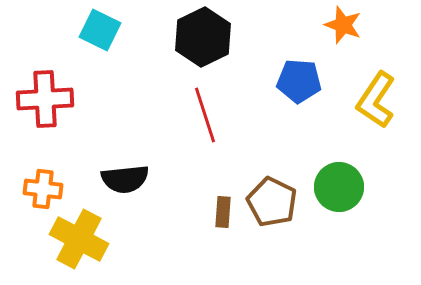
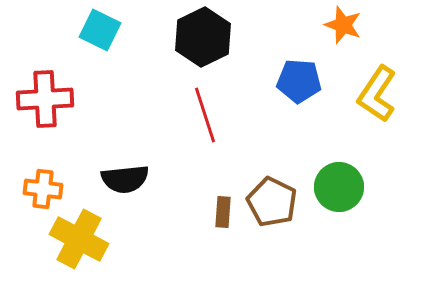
yellow L-shape: moved 1 px right, 6 px up
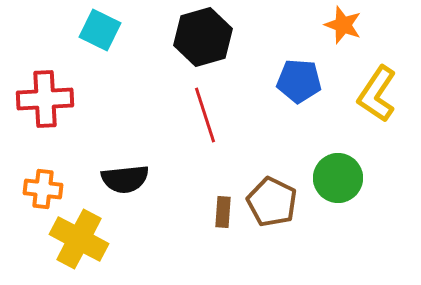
black hexagon: rotated 10 degrees clockwise
green circle: moved 1 px left, 9 px up
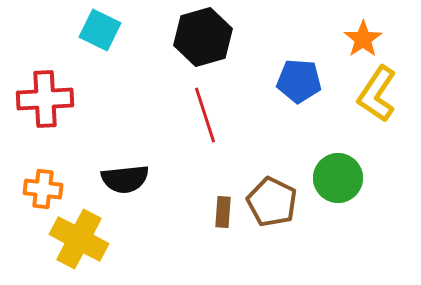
orange star: moved 20 px right, 14 px down; rotated 18 degrees clockwise
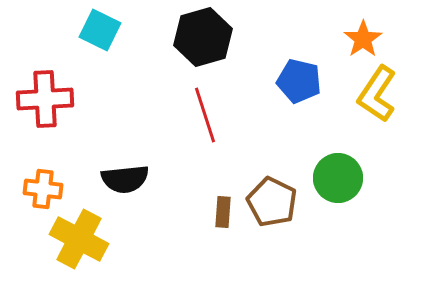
blue pentagon: rotated 9 degrees clockwise
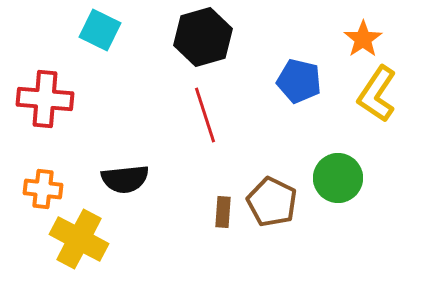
red cross: rotated 8 degrees clockwise
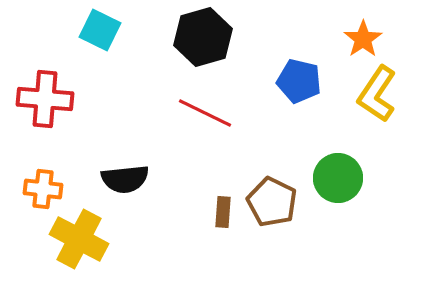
red line: moved 2 px up; rotated 46 degrees counterclockwise
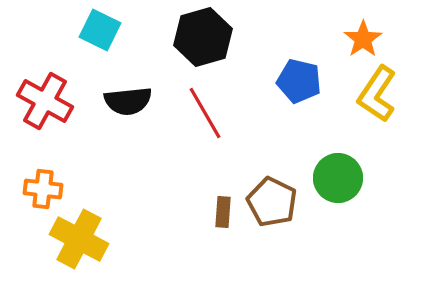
red cross: moved 2 px down; rotated 24 degrees clockwise
red line: rotated 34 degrees clockwise
black semicircle: moved 3 px right, 78 px up
